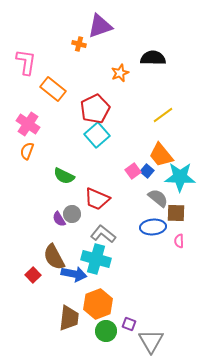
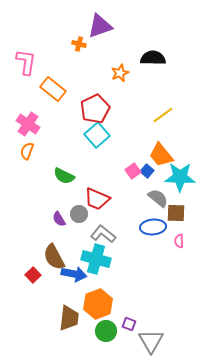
gray circle: moved 7 px right
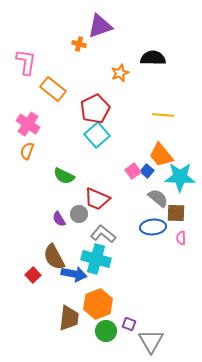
yellow line: rotated 40 degrees clockwise
pink semicircle: moved 2 px right, 3 px up
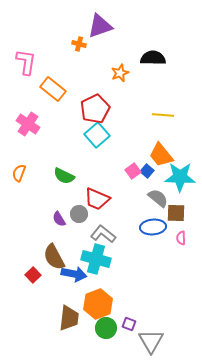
orange semicircle: moved 8 px left, 22 px down
green circle: moved 3 px up
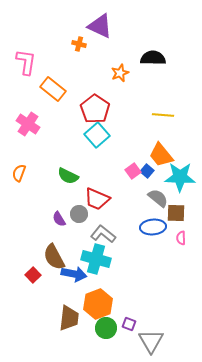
purple triangle: rotated 44 degrees clockwise
red pentagon: rotated 12 degrees counterclockwise
green semicircle: moved 4 px right
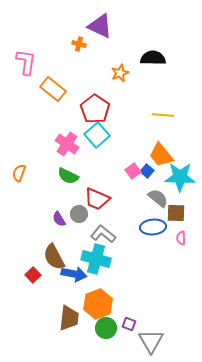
pink cross: moved 39 px right, 20 px down
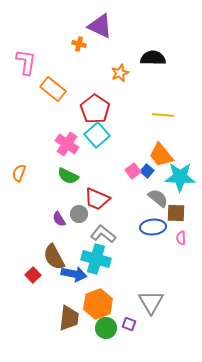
gray triangle: moved 39 px up
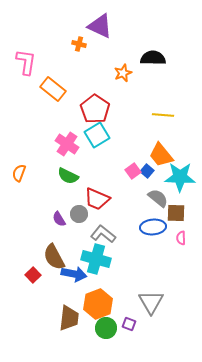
orange star: moved 3 px right
cyan square: rotated 10 degrees clockwise
